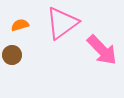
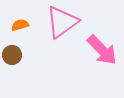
pink triangle: moved 1 px up
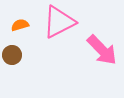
pink triangle: moved 3 px left; rotated 9 degrees clockwise
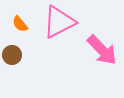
orange semicircle: moved 1 px up; rotated 114 degrees counterclockwise
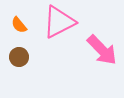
orange semicircle: moved 1 px left, 1 px down
brown circle: moved 7 px right, 2 px down
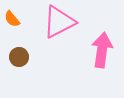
orange semicircle: moved 7 px left, 6 px up
pink arrow: rotated 128 degrees counterclockwise
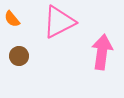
pink arrow: moved 2 px down
brown circle: moved 1 px up
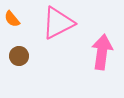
pink triangle: moved 1 px left, 1 px down
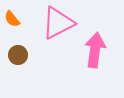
pink arrow: moved 7 px left, 2 px up
brown circle: moved 1 px left, 1 px up
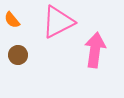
orange semicircle: moved 1 px down
pink triangle: moved 1 px up
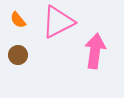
orange semicircle: moved 6 px right
pink arrow: moved 1 px down
